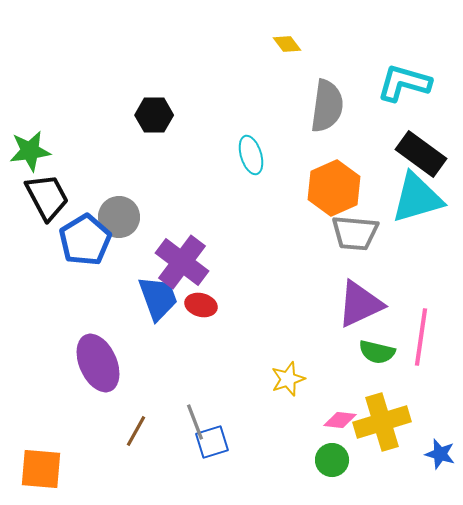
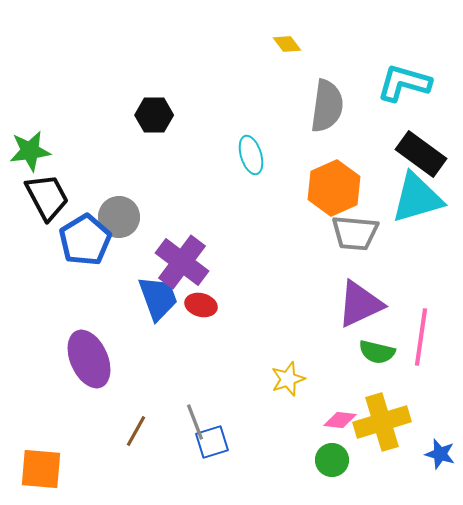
purple ellipse: moved 9 px left, 4 px up
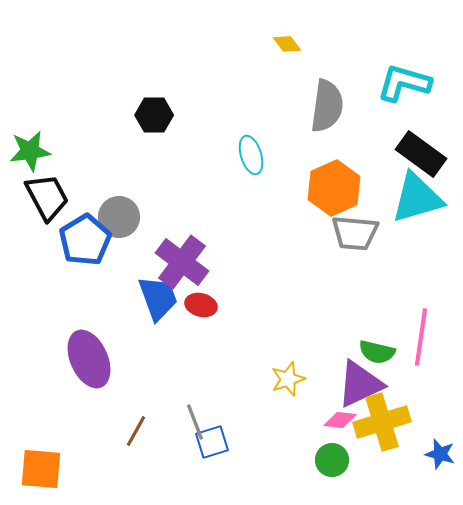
purple triangle: moved 80 px down
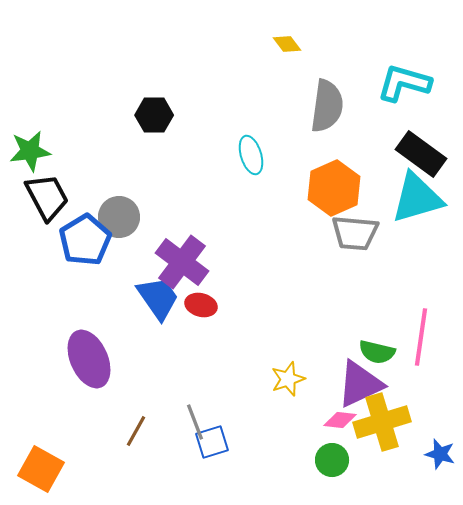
blue trapezoid: rotated 15 degrees counterclockwise
orange square: rotated 24 degrees clockwise
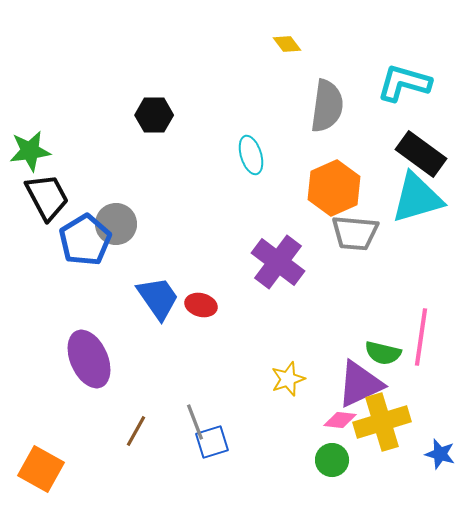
gray circle: moved 3 px left, 7 px down
purple cross: moved 96 px right
green semicircle: moved 6 px right, 1 px down
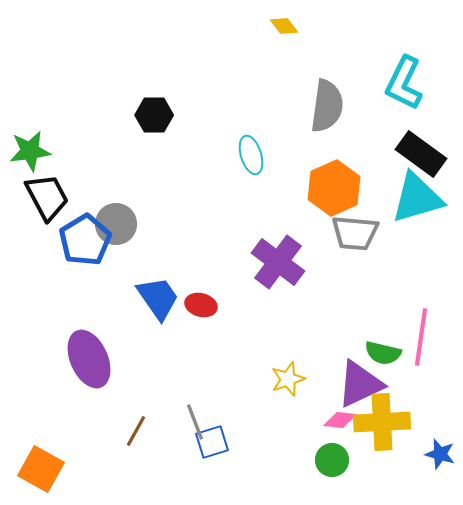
yellow diamond: moved 3 px left, 18 px up
cyan L-shape: rotated 80 degrees counterclockwise
yellow cross: rotated 14 degrees clockwise
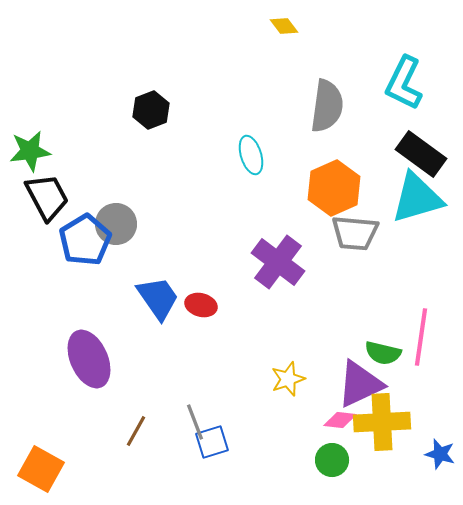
black hexagon: moved 3 px left, 5 px up; rotated 21 degrees counterclockwise
